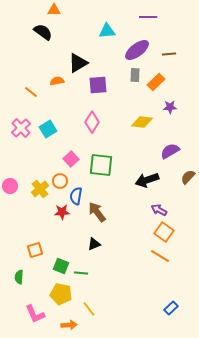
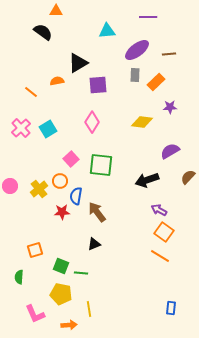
orange triangle at (54, 10): moved 2 px right, 1 px down
yellow cross at (40, 189): moved 1 px left
blue rectangle at (171, 308): rotated 40 degrees counterclockwise
yellow line at (89, 309): rotated 28 degrees clockwise
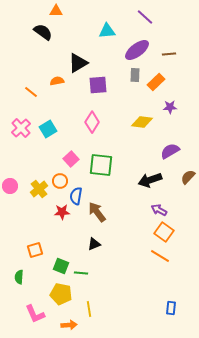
purple line at (148, 17): moved 3 px left; rotated 42 degrees clockwise
black arrow at (147, 180): moved 3 px right
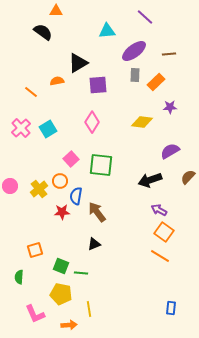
purple ellipse at (137, 50): moved 3 px left, 1 px down
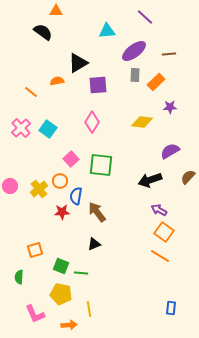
cyan square at (48, 129): rotated 24 degrees counterclockwise
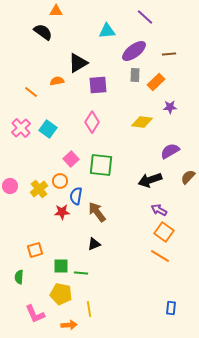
green square at (61, 266): rotated 21 degrees counterclockwise
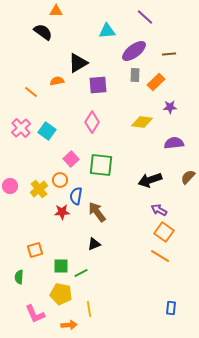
cyan square at (48, 129): moved 1 px left, 2 px down
purple semicircle at (170, 151): moved 4 px right, 8 px up; rotated 24 degrees clockwise
orange circle at (60, 181): moved 1 px up
green line at (81, 273): rotated 32 degrees counterclockwise
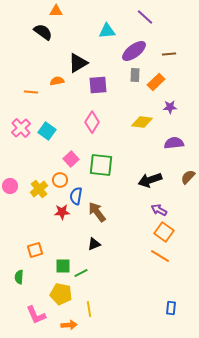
orange line at (31, 92): rotated 32 degrees counterclockwise
green square at (61, 266): moved 2 px right
pink L-shape at (35, 314): moved 1 px right, 1 px down
